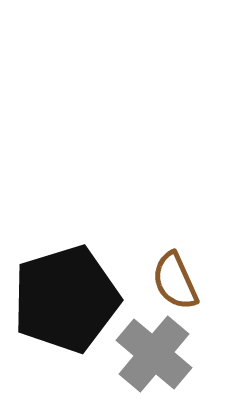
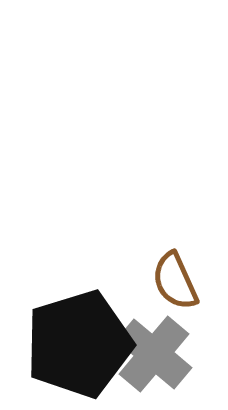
black pentagon: moved 13 px right, 45 px down
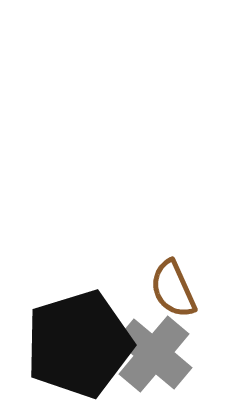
brown semicircle: moved 2 px left, 8 px down
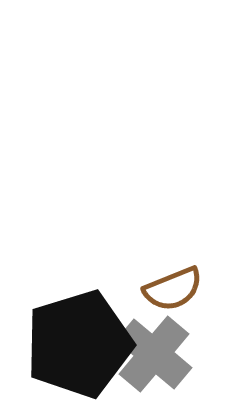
brown semicircle: rotated 88 degrees counterclockwise
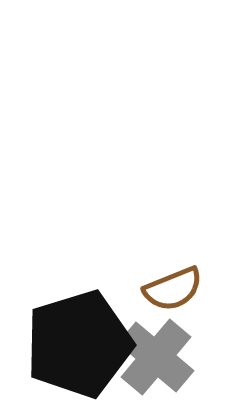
gray cross: moved 2 px right, 3 px down
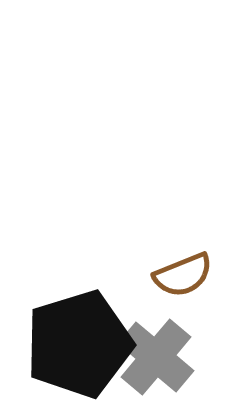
brown semicircle: moved 10 px right, 14 px up
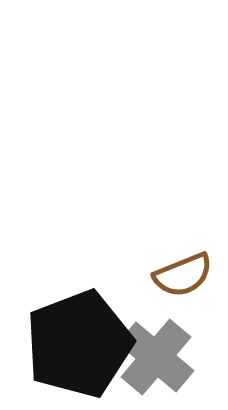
black pentagon: rotated 4 degrees counterclockwise
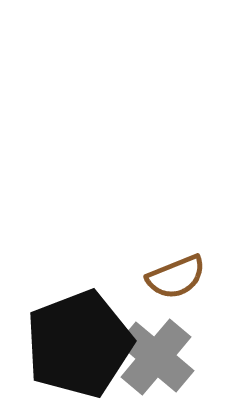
brown semicircle: moved 7 px left, 2 px down
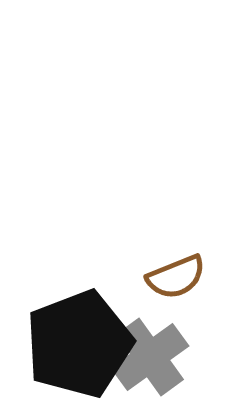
gray cross: moved 6 px left; rotated 14 degrees clockwise
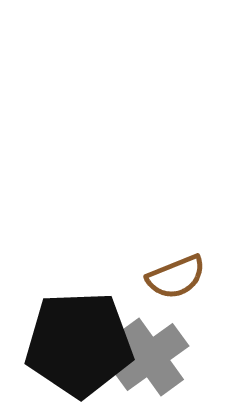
black pentagon: rotated 19 degrees clockwise
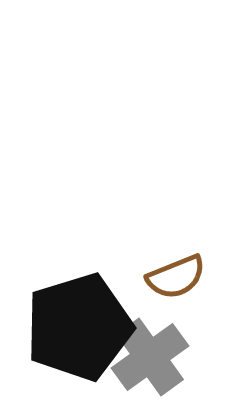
black pentagon: moved 17 px up; rotated 15 degrees counterclockwise
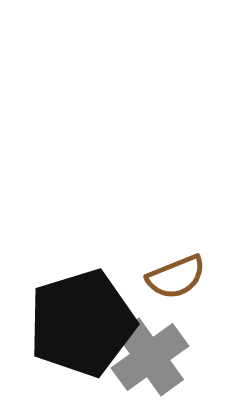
black pentagon: moved 3 px right, 4 px up
